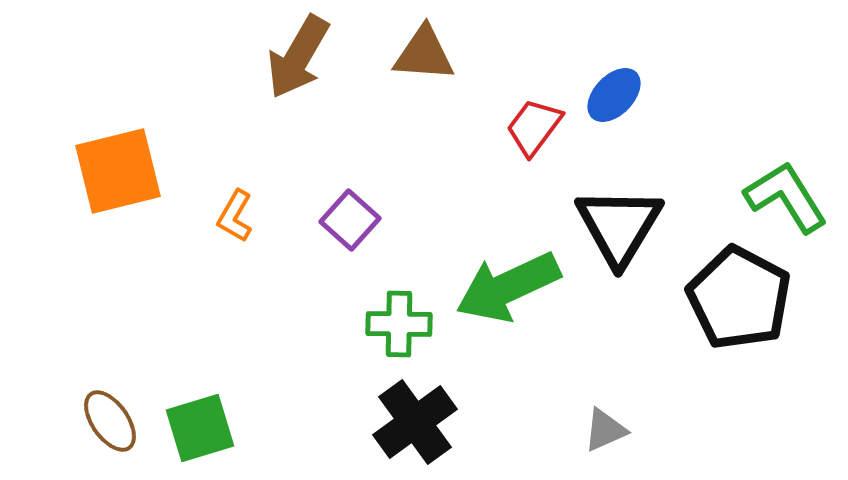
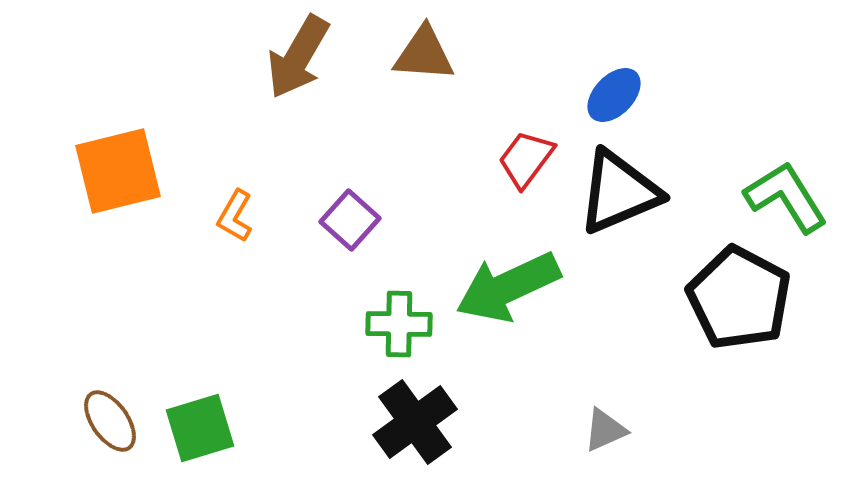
red trapezoid: moved 8 px left, 32 px down
black triangle: moved 34 px up; rotated 36 degrees clockwise
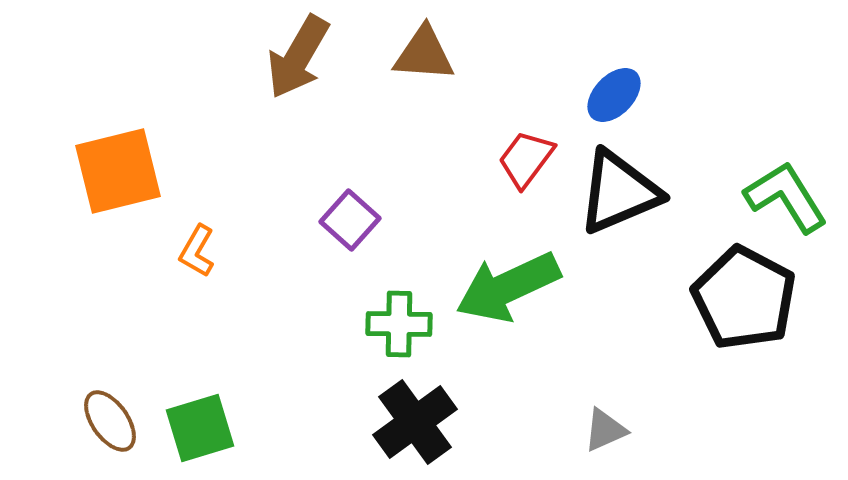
orange L-shape: moved 38 px left, 35 px down
black pentagon: moved 5 px right
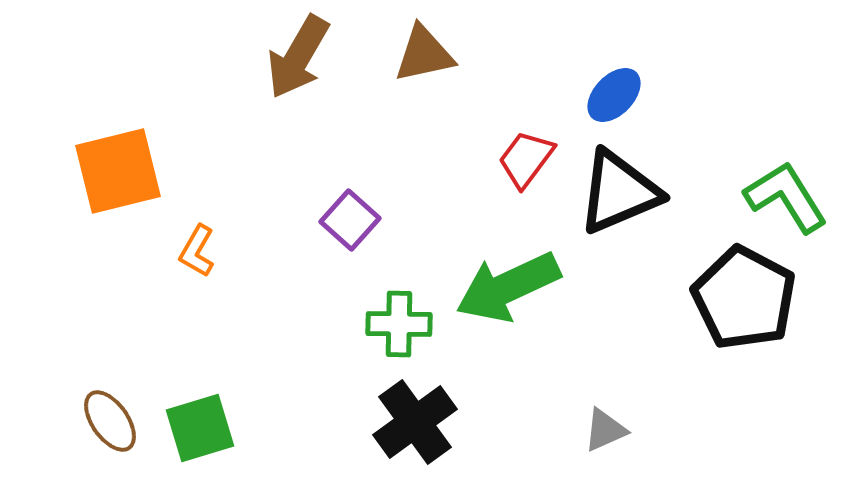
brown triangle: rotated 16 degrees counterclockwise
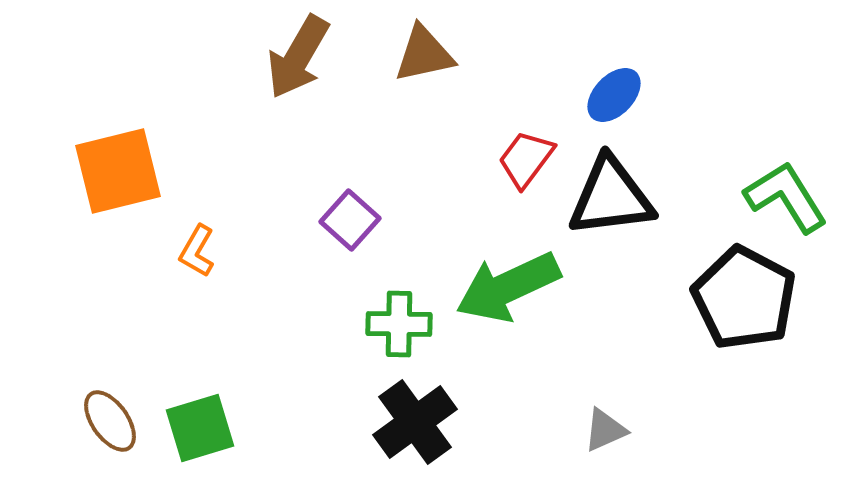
black triangle: moved 8 px left, 5 px down; rotated 16 degrees clockwise
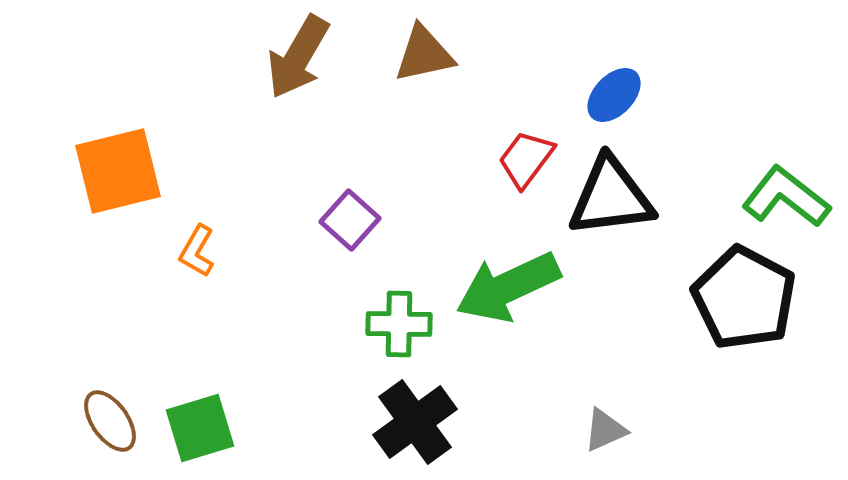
green L-shape: rotated 20 degrees counterclockwise
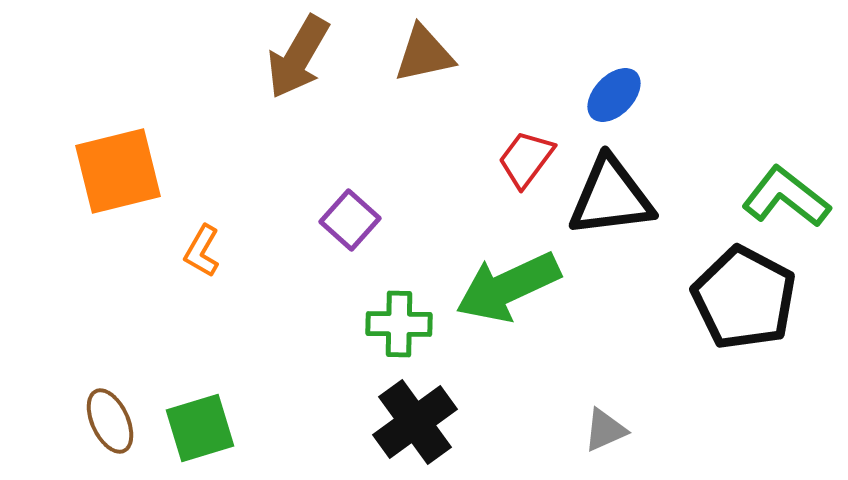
orange L-shape: moved 5 px right
brown ellipse: rotated 10 degrees clockwise
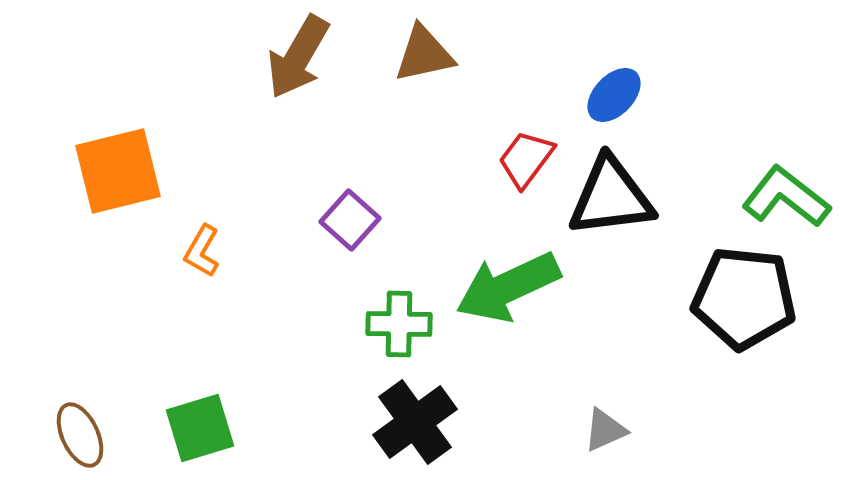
black pentagon: rotated 22 degrees counterclockwise
brown ellipse: moved 30 px left, 14 px down
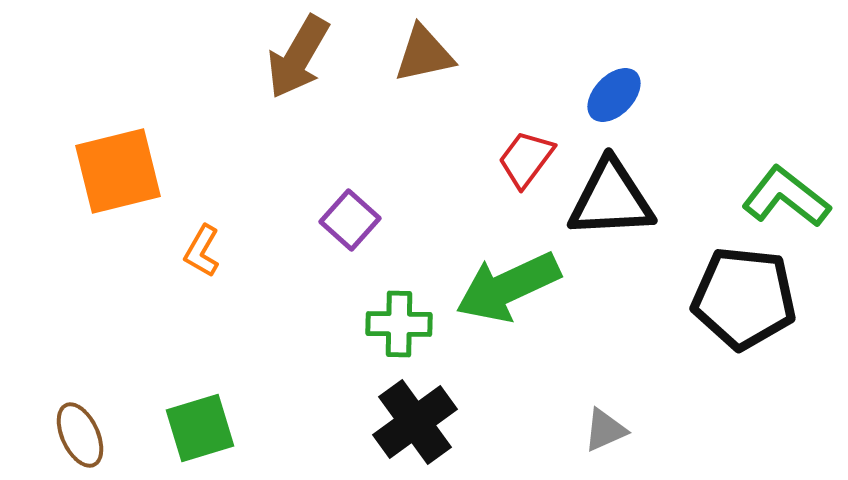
black triangle: moved 2 px down; rotated 4 degrees clockwise
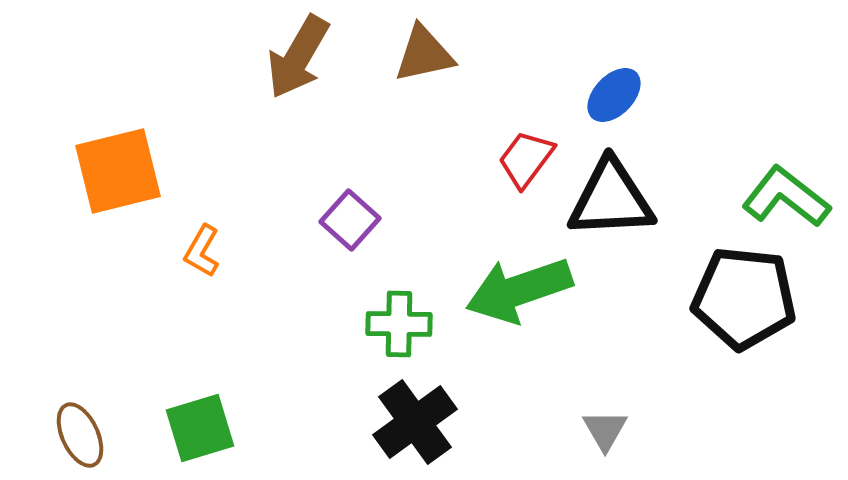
green arrow: moved 11 px right, 3 px down; rotated 6 degrees clockwise
gray triangle: rotated 36 degrees counterclockwise
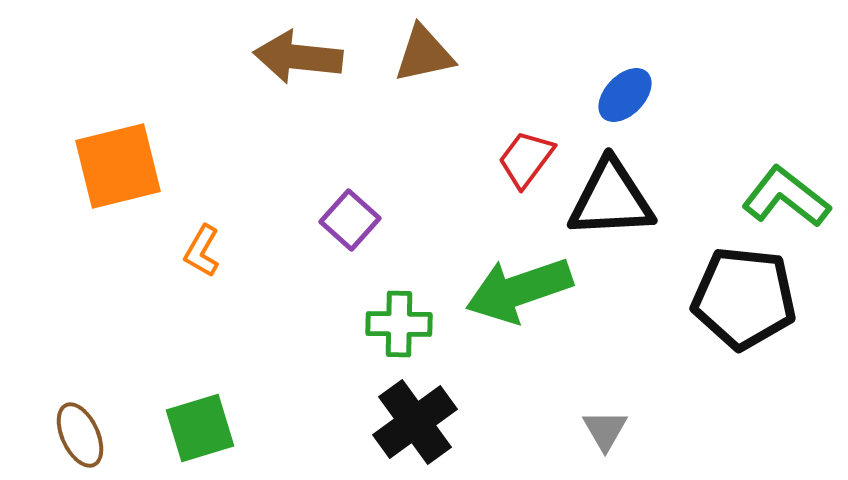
brown arrow: rotated 66 degrees clockwise
blue ellipse: moved 11 px right
orange square: moved 5 px up
